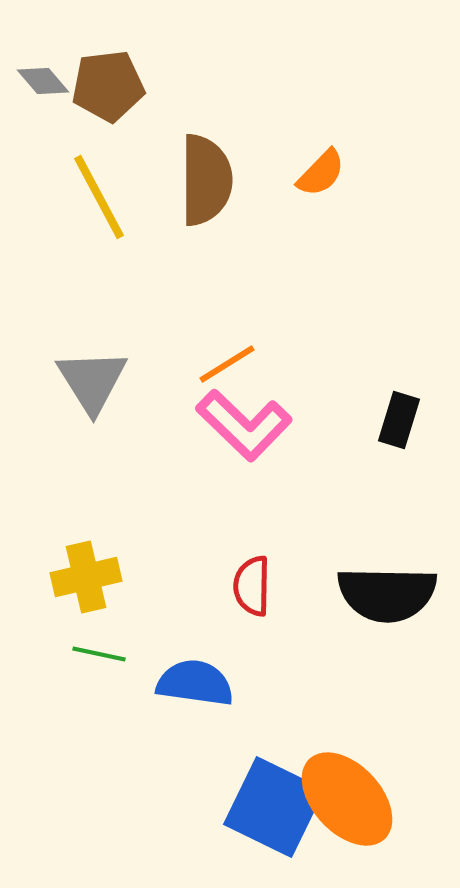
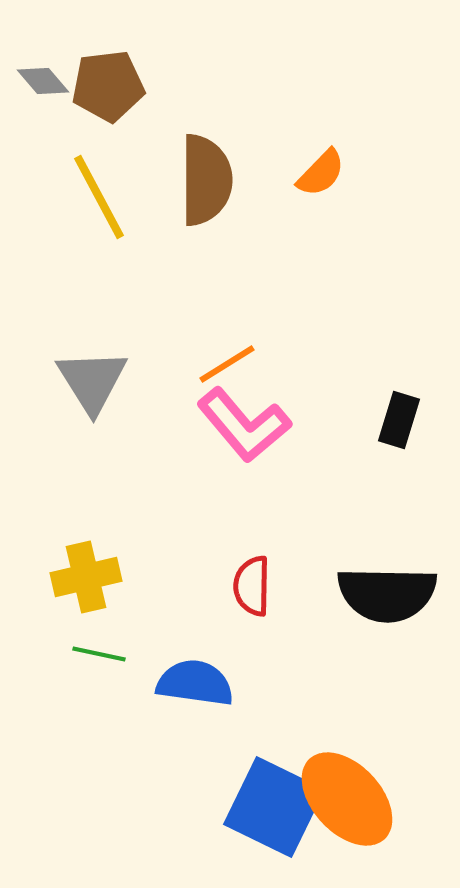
pink L-shape: rotated 6 degrees clockwise
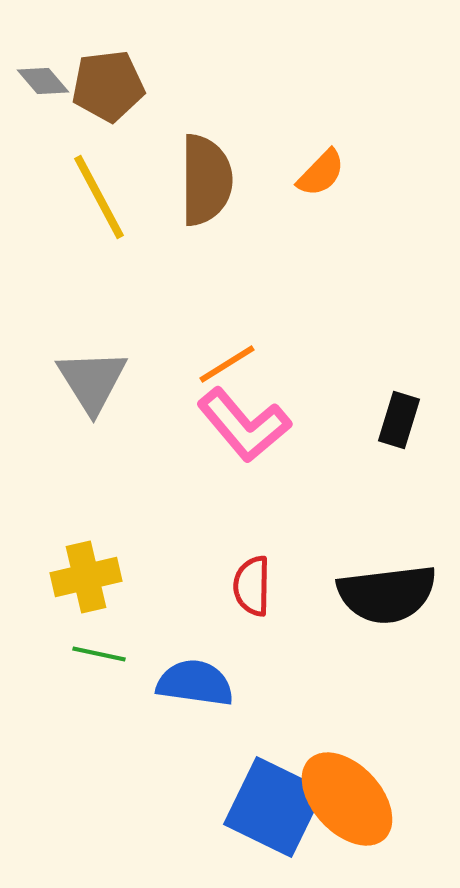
black semicircle: rotated 8 degrees counterclockwise
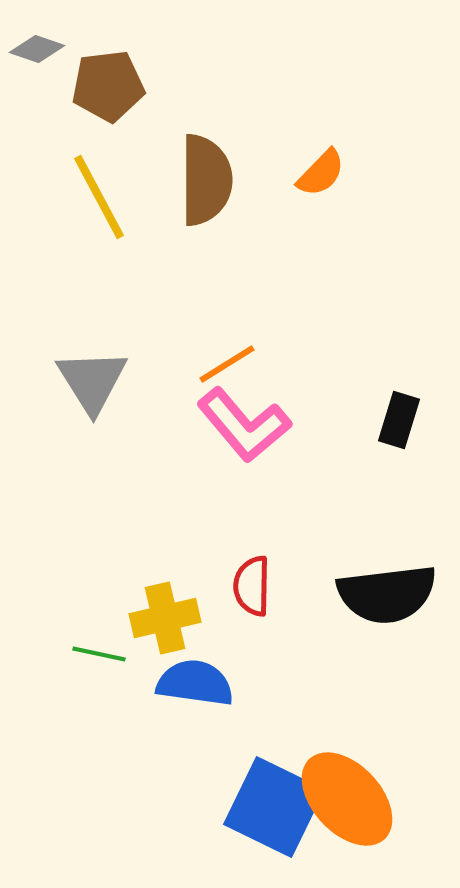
gray diamond: moved 6 px left, 32 px up; rotated 30 degrees counterclockwise
yellow cross: moved 79 px right, 41 px down
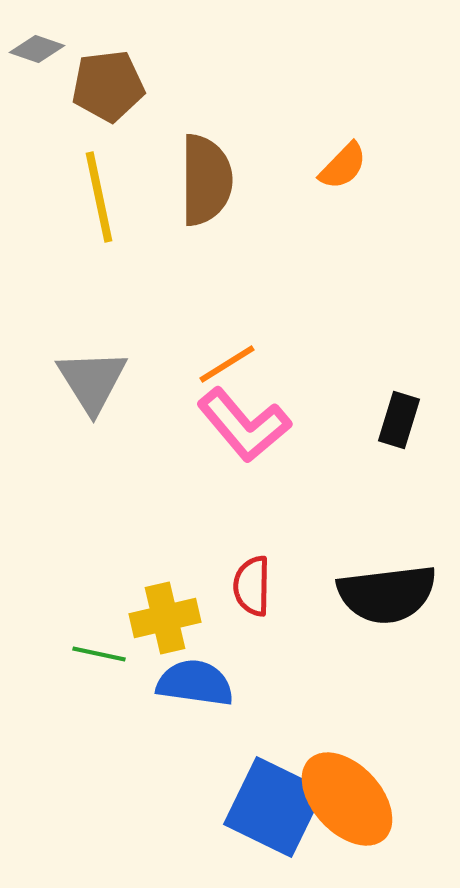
orange semicircle: moved 22 px right, 7 px up
yellow line: rotated 16 degrees clockwise
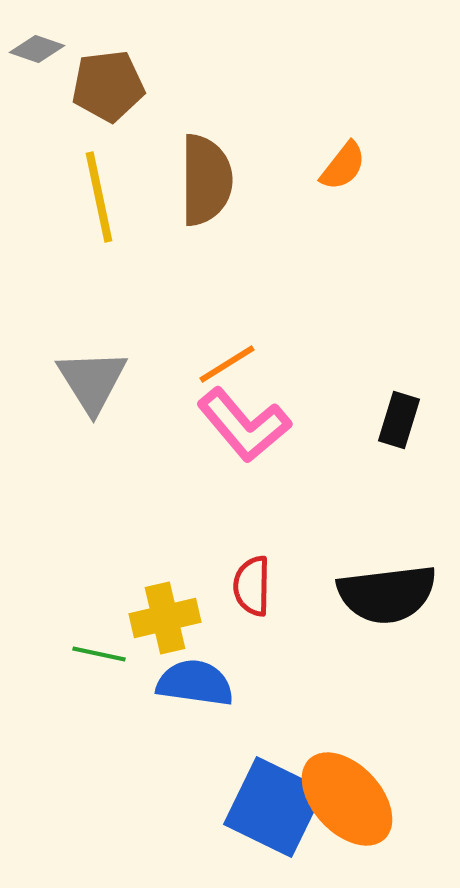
orange semicircle: rotated 6 degrees counterclockwise
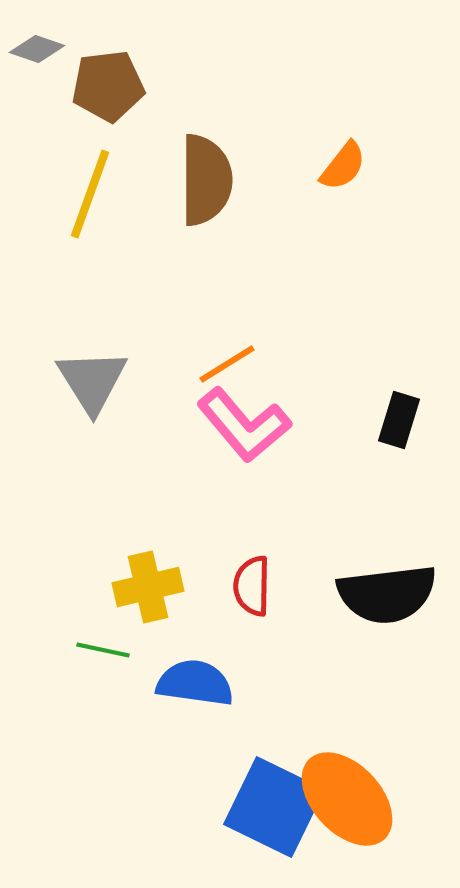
yellow line: moved 9 px left, 3 px up; rotated 32 degrees clockwise
yellow cross: moved 17 px left, 31 px up
green line: moved 4 px right, 4 px up
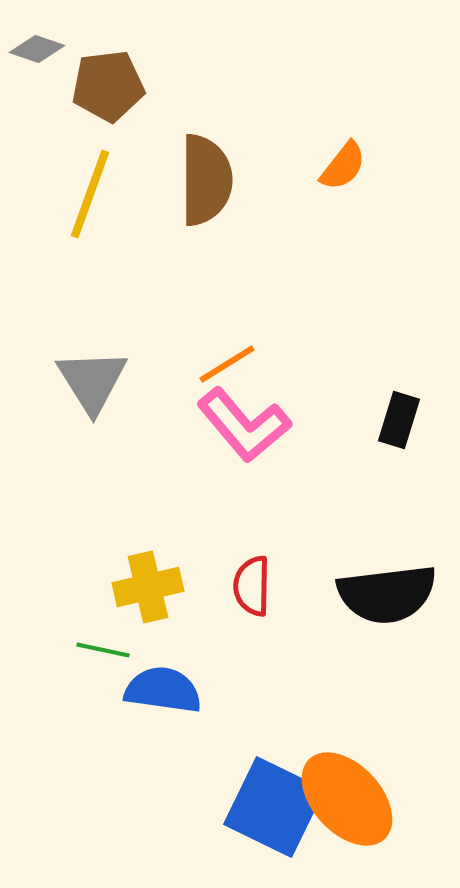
blue semicircle: moved 32 px left, 7 px down
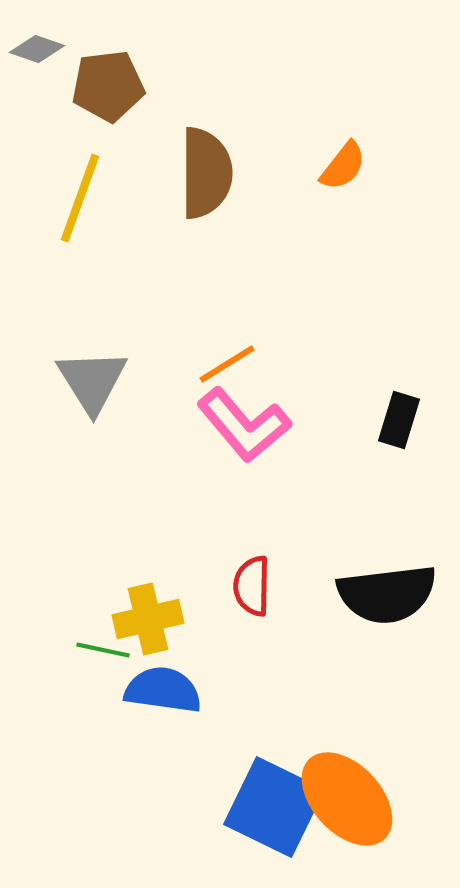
brown semicircle: moved 7 px up
yellow line: moved 10 px left, 4 px down
yellow cross: moved 32 px down
